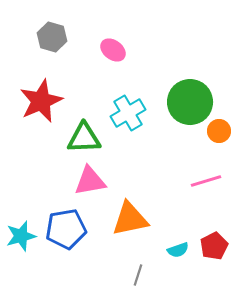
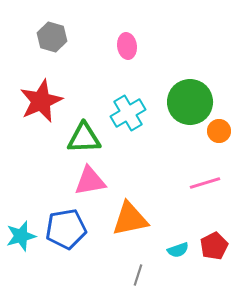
pink ellipse: moved 14 px right, 4 px up; rotated 45 degrees clockwise
pink line: moved 1 px left, 2 px down
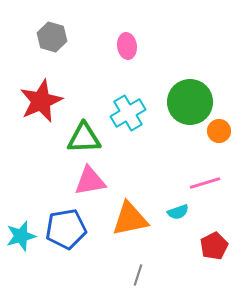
cyan semicircle: moved 38 px up
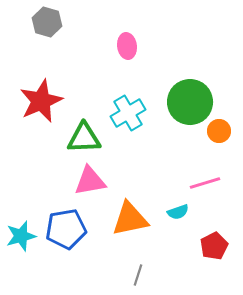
gray hexagon: moved 5 px left, 15 px up
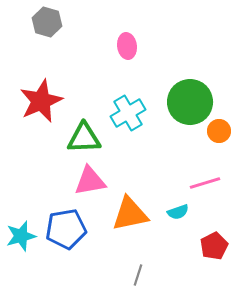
orange triangle: moved 5 px up
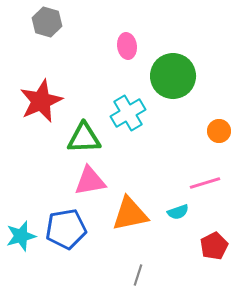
green circle: moved 17 px left, 26 px up
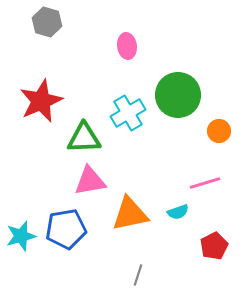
green circle: moved 5 px right, 19 px down
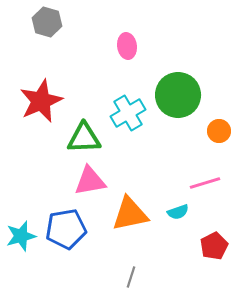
gray line: moved 7 px left, 2 px down
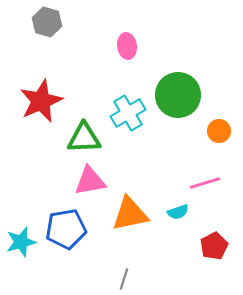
cyan star: moved 6 px down
gray line: moved 7 px left, 2 px down
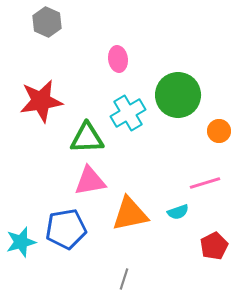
gray hexagon: rotated 8 degrees clockwise
pink ellipse: moved 9 px left, 13 px down
red star: rotated 15 degrees clockwise
green triangle: moved 3 px right
